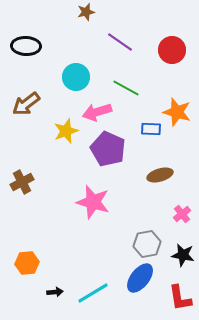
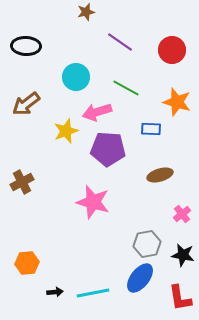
orange star: moved 10 px up
purple pentagon: rotated 20 degrees counterclockwise
cyan line: rotated 20 degrees clockwise
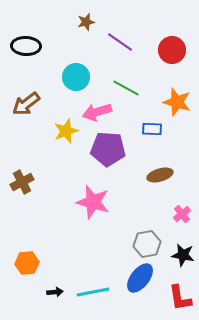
brown star: moved 10 px down
blue rectangle: moved 1 px right
cyan line: moved 1 px up
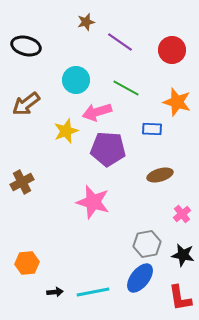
black ellipse: rotated 12 degrees clockwise
cyan circle: moved 3 px down
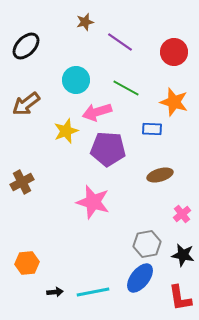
brown star: moved 1 px left
black ellipse: rotated 60 degrees counterclockwise
red circle: moved 2 px right, 2 px down
orange star: moved 3 px left
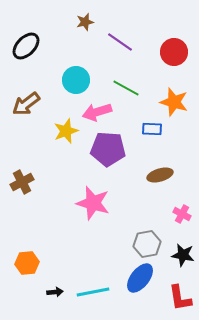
pink star: moved 1 px down
pink cross: rotated 24 degrees counterclockwise
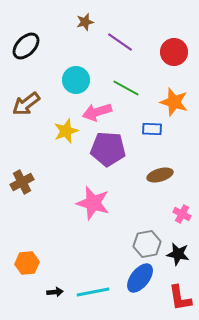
black star: moved 5 px left, 1 px up
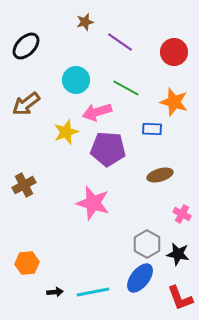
yellow star: moved 1 px down
brown cross: moved 2 px right, 3 px down
gray hexagon: rotated 20 degrees counterclockwise
red L-shape: rotated 12 degrees counterclockwise
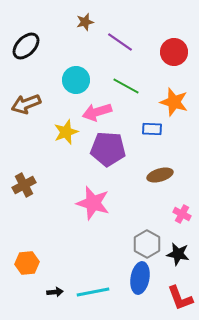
green line: moved 2 px up
brown arrow: rotated 16 degrees clockwise
blue ellipse: rotated 28 degrees counterclockwise
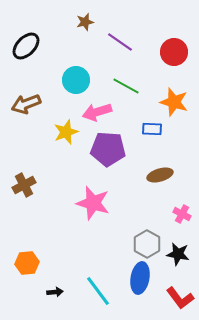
cyan line: moved 5 px right, 1 px up; rotated 64 degrees clockwise
red L-shape: rotated 16 degrees counterclockwise
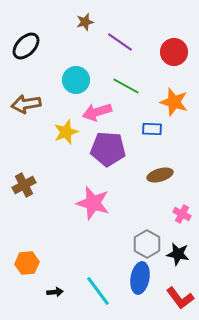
brown arrow: rotated 12 degrees clockwise
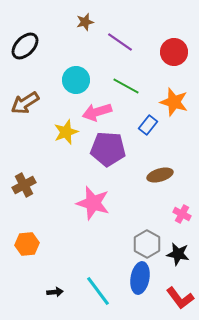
black ellipse: moved 1 px left
brown arrow: moved 1 px left, 1 px up; rotated 24 degrees counterclockwise
blue rectangle: moved 4 px left, 4 px up; rotated 54 degrees counterclockwise
orange hexagon: moved 19 px up
